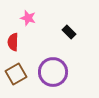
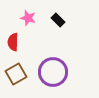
black rectangle: moved 11 px left, 12 px up
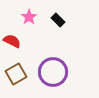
pink star: moved 1 px right, 1 px up; rotated 21 degrees clockwise
red semicircle: moved 1 px left, 1 px up; rotated 114 degrees clockwise
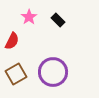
red semicircle: rotated 90 degrees clockwise
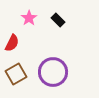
pink star: moved 1 px down
red semicircle: moved 2 px down
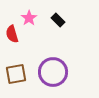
red semicircle: moved 9 px up; rotated 138 degrees clockwise
brown square: rotated 20 degrees clockwise
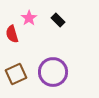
brown square: rotated 15 degrees counterclockwise
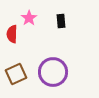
black rectangle: moved 3 px right, 1 px down; rotated 40 degrees clockwise
red semicircle: rotated 18 degrees clockwise
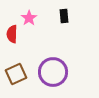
black rectangle: moved 3 px right, 5 px up
